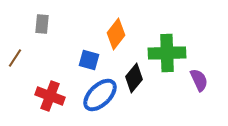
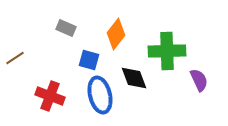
gray rectangle: moved 24 px right, 4 px down; rotated 72 degrees counterclockwise
green cross: moved 2 px up
brown line: rotated 24 degrees clockwise
black diamond: rotated 60 degrees counterclockwise
blue ellipse: rotated 60 degrees counterclockwise
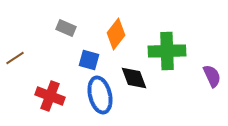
purple semicircle: moved 13 px right, 4 px up
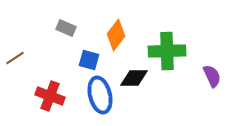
orange diamond: moved 1 px down
black diamond: rotated 68 degrees counterclockwise
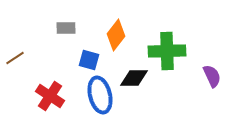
gray rectangle: rotated 24 degrees counterclockwise
red cross: rotated 12 degrees clockwise
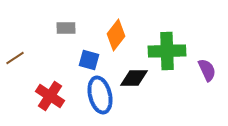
purple semicircle: moved 5 px left, 6 px up
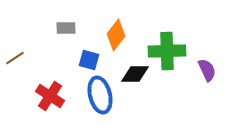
black diamond: moved 1 px right, 4 px up
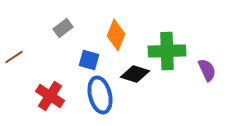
gray rectangle: moved 3 px left; rotated 36 degrees counterclockwise
orange diamond: rotated 16 degrees counterclockwise
brown line: moved 1 px left, 1 px up
black diamond: rotated 16 degrees clockwise
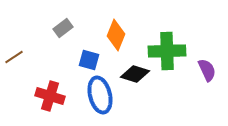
red cross: rotated 16 degrees counterclockwise
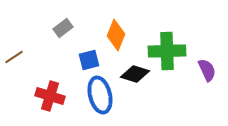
blue square: rotated 30 degrees counterclockwise
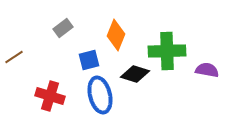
purple semicircle: rotated 55 degrees counterclockwise
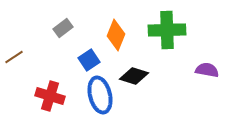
green cross: moved 21 px up
blue square: rotated 20 degrees counterclockwise
black diamond: moved 1 px left, 2 px down
